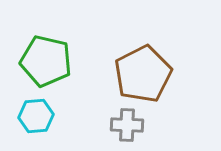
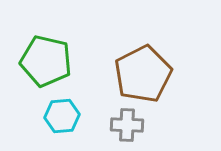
cyan hexagon: moved 26 px right
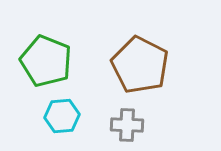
green pentagon: rotated 9 degrees clockwise
brown pentagon: moved 3 px left, 9 px up; rotated 18 degrees counterclockwise
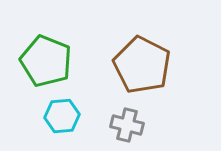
brown pentagon: moved 2 px right
gray cross: rotated 12 degrees clockwise
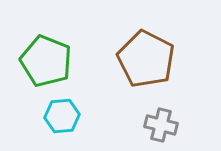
brown pentagon: moved 4 px right, 6 px up
gray cross: moved 34 px right
